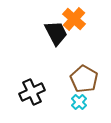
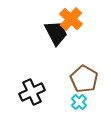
orange cross: moved 3 px left
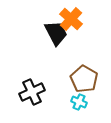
cyan cross: rotated 21 degrees counterclockwise
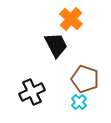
black trapezoid: moved 12 px down
brown pentagon: moved 1 px right; rotated 12 degrees counterclockwise
cyan cross: rotated 21 degrees clockwise
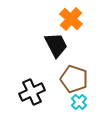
brown pentagon: moved 11 px left
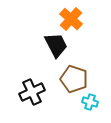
cyan cross: moved 11 px right; rotated 28 degrees counterclockwise
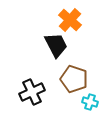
orange cross: moved 1 px left, 1 px down
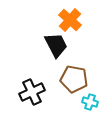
brown pentagon: rotated 8 degrees counterclockwise
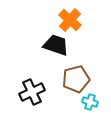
black trapezoid: rotated 44 degrees counterclockwise
brown pentagon: moved 2 px right; rotated 24 degrees counterclockwise
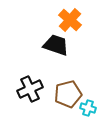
brown pentagon: moved 8 px left, 15 px down
black cross: moved 2 px left, 3 px up
cyan cross: moved 2 px left, 6 px down
